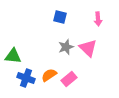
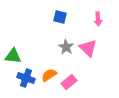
gray star: rotated 21 degrees counterclockwise
pink rectangle: moved 3 px down
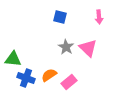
pink arrow: moved 1 px right, 2 px up
green triangle: moved 3 px down
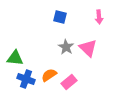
green triangle: moved 2 px right, 1 px up
blue cross: moved 1 px down
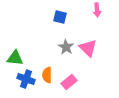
pink arrow: moved 2 px left, 7 px up
orange semicircle: moved 2 px left; rotated 56 degrees counterclockwise
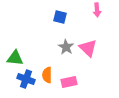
pink rectangle: rotated 28 degrees clockwise
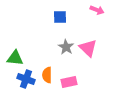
pink arrow: rotated 64 degrees counterclockwise
blue square: rotated 16 degrees counterclockwise
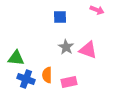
pink triangle: moved 2 px down; rotated 24 degrees counterclockwise
green triangle: moved 1 px right
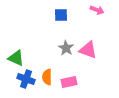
blue square: moved 1 px right, 2 px up
gray star: moved 1 px down
green triangle: rotated 18 degrees clockwise
orange semicircle: moved 2 px down
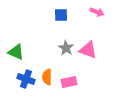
pink arrow: moved 2 px down
green triangle: moved 6 px up
